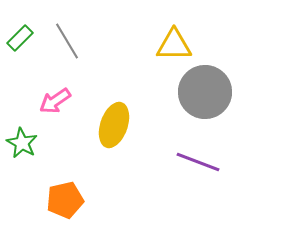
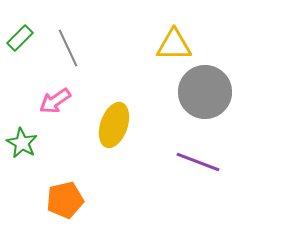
gray line: moved 1 px right, 7 px down; rotated 6 degrees clockwise
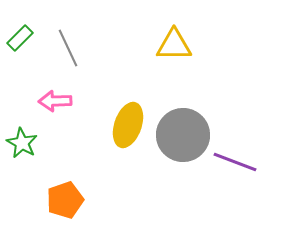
gray circle: moved 22 px left, 43 px down
pink arrow: rotated 32 degrees clockwise
yellow ellipse: moved 14 px right
purple line: moved 37 px right
orange pentagon: rotated 6 degrees counterclockwise
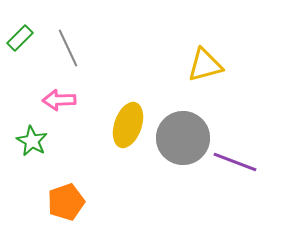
yellow triangle: moved 31 px right, 20 px down; rotated 15 degrees counterclockwise
pink arrow: moved 4 px right, 1 px up
gray circle: moved 3 px down
green star: moved 10 px right, 2 px up
orange pentagon: moved 1 px right, 2 px down
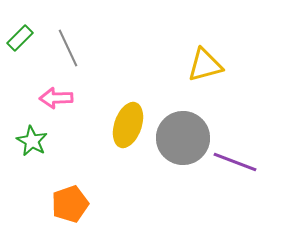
pink arrow: moved 3 px left, 2 px up
orange pentagon: moved 4 px right, 2 px down
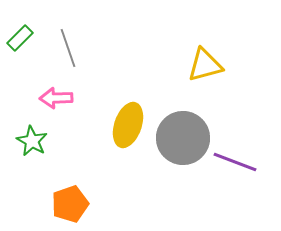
gray line: rotated 6 degrees clockwise
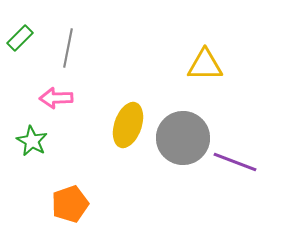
gray line: rotated 30 degrees clockwise
yellow triangle: rotated 15 degrees clockwise
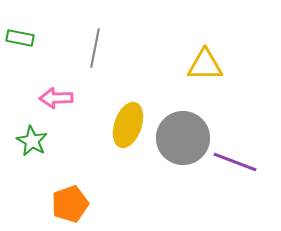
green rectangle: rotated 56 degrees clockwise
gray line: moved 27 px right
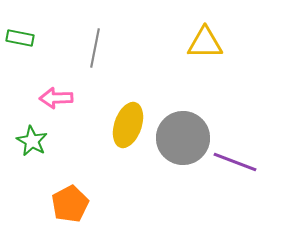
yellow triangle: moved 22 px up
orange pentagon: rotated 9 degrees counterclockwise
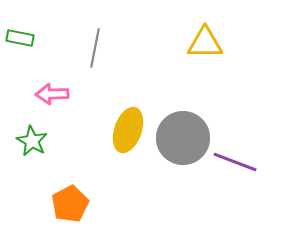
pink arrow: moved 4 px left, 4 px up
yellow ellipse: moved 5 px down
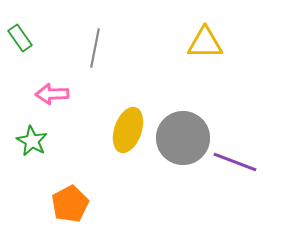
green rectangle: rotated 44 degrees clockwise
